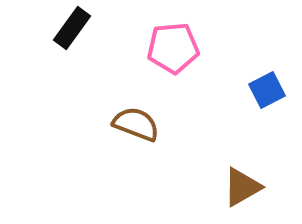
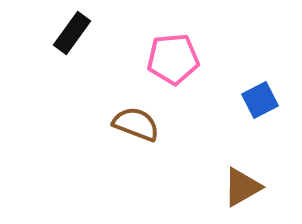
black rectangle: moved 5 px down
pink pentagon: moved 11 px down
blue square: moved 7 px left, 10 px down
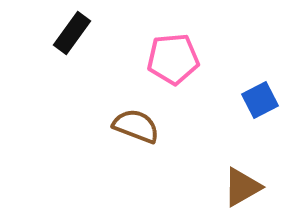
brown semicircle: moved 2 px down
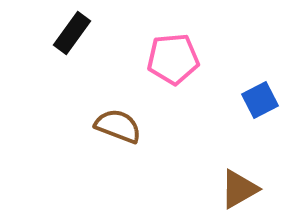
brown semicircle: moved 18 px left
brown triangle: moved 3 px left, 2 px down
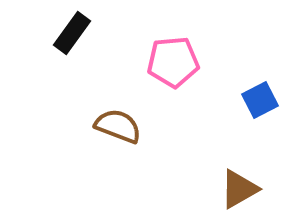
pink pentagon: moved 3 px down
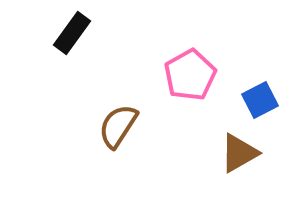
pink pentagon: moved 17 px right, 13 px down; rotated 24 degrees counterclockwise
brown semicircle: rotated 78 degrees counterclockwise
brown triangle: moved 36 px up
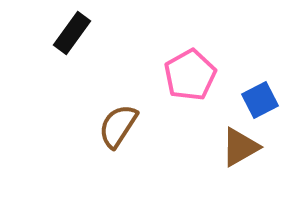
brown triangle: moved 1 px right, 6 px up
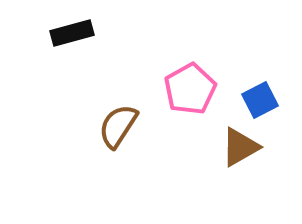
black rectangle: rotated 39 degrees clockwise
pink pentagon: moved 14 px down
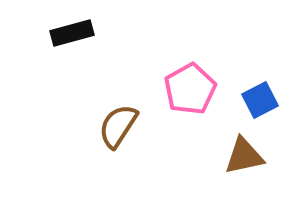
brown triangle: moved 4 px right, 9 px down; rotated 18 degrees clockwise
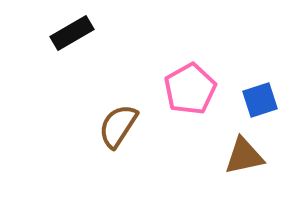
black rectangle: rotated 15 degrees counterclockwise
blue square: rotated 9 degrees clockwise
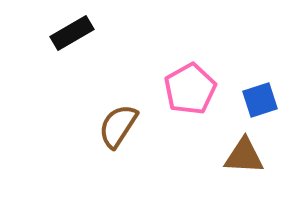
brown triangle: rotated 15 degrees clockwise
